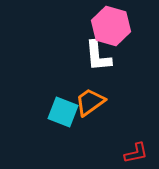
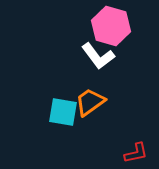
white L-shape: rotated 32 degrees counterclockwise
cyan square: rotated 12 degrees counterclockwise
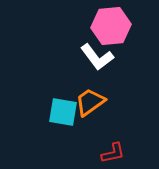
pink hexagon: rotated 21 degrees counterclockwise
white L-shape: moved 1 px left, 1 px down
red L-shape: moved 23 px left
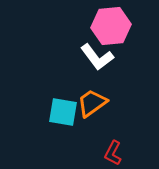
orange trapezoid: moved 2 px right, 1 px down
red L-shape: rotated 130 degrees clockwise
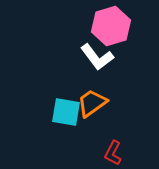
pink hexagon: rotated 12 degrees counterclockwise
cyan square: moved 3 px right
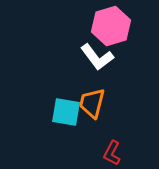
orange trapezoid: rotated 40 degrees counterclockwise
red L-shape: moved 1 px left
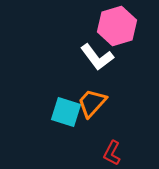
pink hexagon: moved 6 px right
orange trapezoid: rotated 28 degrees clockwise
cyan square: rotated 8 degrees clockwise
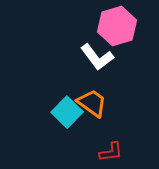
orange trapezoid: rotated 84 degrees clockwise
cyan square: moved 1 px right; rotated 28 degrees clockwise
red L-shape: moved 1 px left, 1 px up; rotated 125 degrees counterclockwise
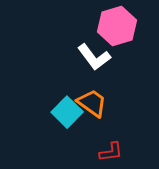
white L-shape: moved 3 px left
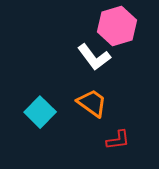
cyan square: moved 27 px left
red L-shape: moved 7 px right, 12 px up
